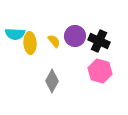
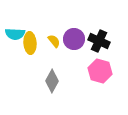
purple circle: moved 1 px left, 3 px down
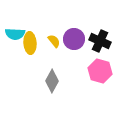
black cross: moved 1 px right
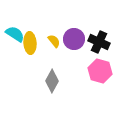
cyan semicircle: rotated 150 degrees counterclockwise
black cross: moved 1 px left, 1 px down
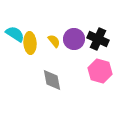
black cross: moved 1 px left, 3 px up
gray diamond: moved 1 px up; rotated 40 degrees counterclockwise
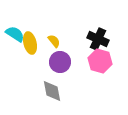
purple circle: moved 14 px left, 23 px down
yellow ellipse: rotated 10 degrees counterclockwise
pink hexagon: moved 10 px up
gray diamond: moved 11 px down
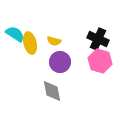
yellow semicircle: rotated 144 degrees clockwise
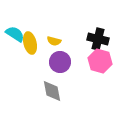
black cross: rotated 10 degrees counterclockwise
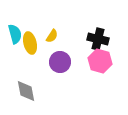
cyan semicircle: rotated 42 degrees clockwise
yellow semicircle: moved 2 px left, 5 px up; rotated 72 degrees counterclockwise
gray diamond: moved 26 px left
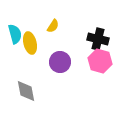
yellow semicircle: moved 1 px right, 10 px up
